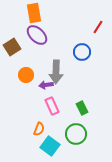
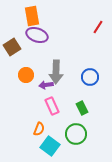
orange rectangle: moved 2 px left, 3 px down
purple ellipse: rotated 25 degrees counterclockwise
blue circle: moved 8 px right, 25 px down
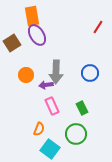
purple ellipse: rotated 40 degrees clockwise
brown square: moved 4 px up
blue circle: moved 4 px up
cyan square: moved 3 px down
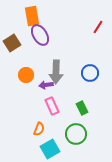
purple ellipse: moved 3 px right
cyan square: rotated 24 degrees clockwise
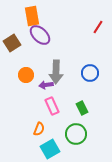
purple ellipse: rotated 15 degrees counterclockwise
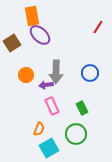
cyan square: moved 1 px left, 1 px up
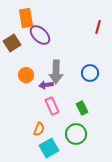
orange rectangle: moved 6 px left, 2 px down
red line: rotated 16 degrees counterclockwise
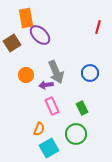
gray arrow: rotated 25 degrees counterclockwise
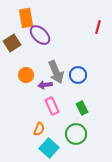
blue circle: moved 12 px left, 2 px down
purple arrow: moved 1 px left
cyan square: rotated 18 degrees counterclockwise
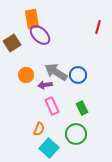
orange rectangle: moved 6 px right, 1 px down
gray arrow: rotated 145 degrees clockwise
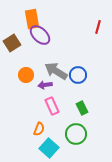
gray arrow: moved 1 px up
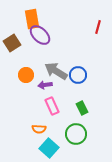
orange semicircle: rotated 72 degrees clockwise
